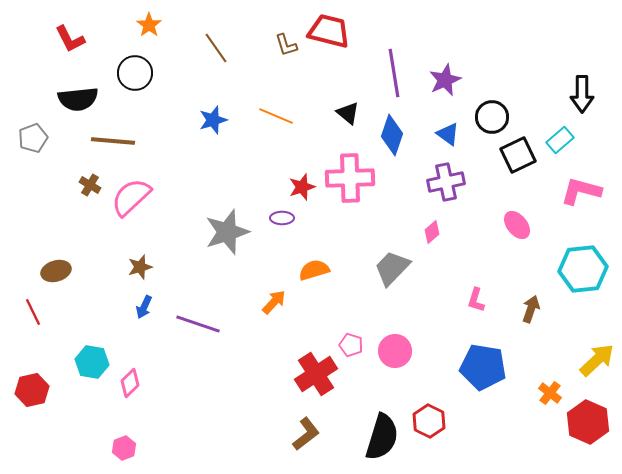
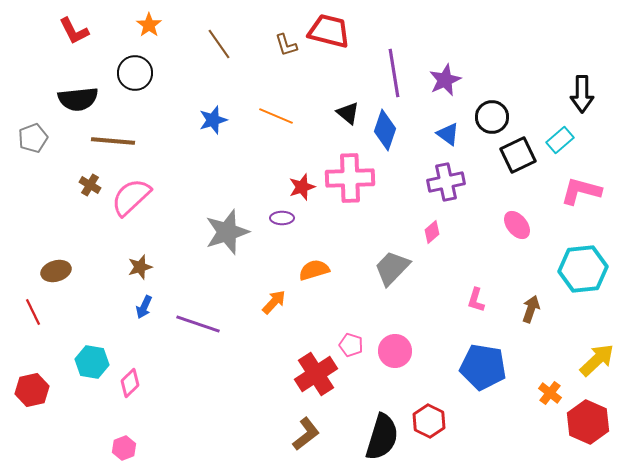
red L-shape at (70, 39): moved 4 px right, 8 px up
brown line at (216, 48): moved 3 px right, 4 px up
blue diamond at (392, 135): moved 7 px left, 5 px up
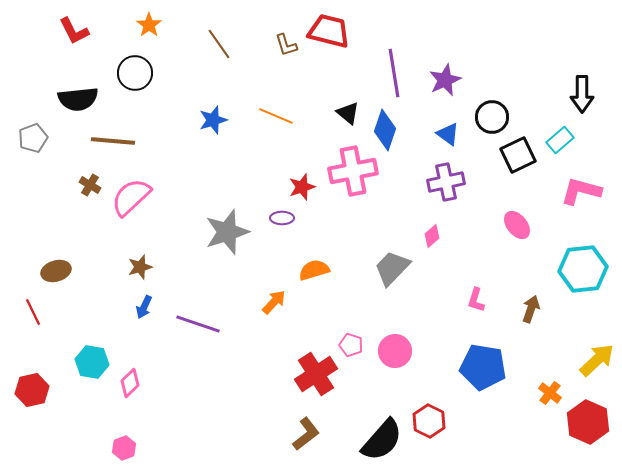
pink cross at (350, 178): moved 3 px right, 7 px up; rotated 9 degrees counterclockwise
pink diamond at (432, 232): moved 4 px down
black semicircle at (382, 437): moved 3 px down; rotated 24 degrees clockwise
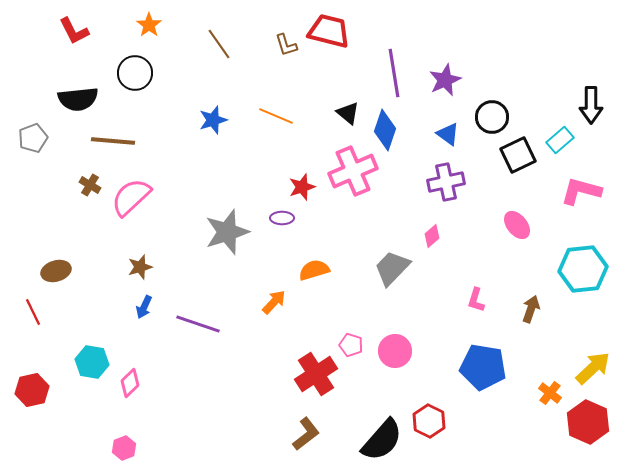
black arrow at (582, 94): moved 9 px right, 11 px down
pink cross at (353, 171): rotated 12 degrees counterclockwise
yellow arrow at (597, 360): moved 4 px left, 8 px down
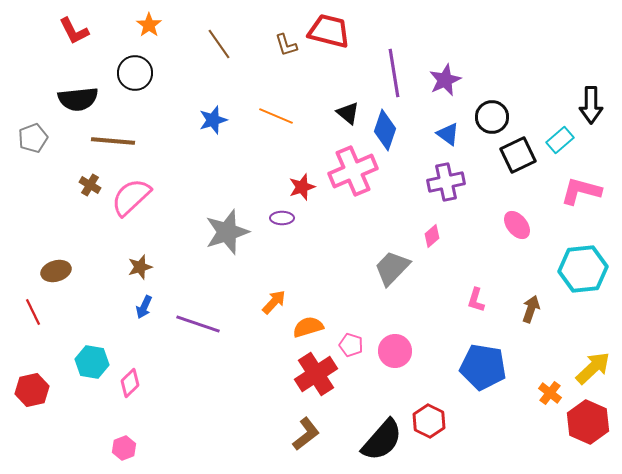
orange semicircle at (314, 270): moved 6 px left, 57 px down
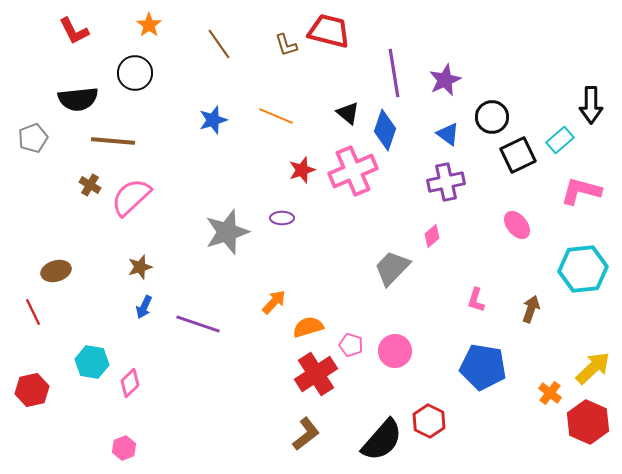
red star at (302, 187): moved 17 px up
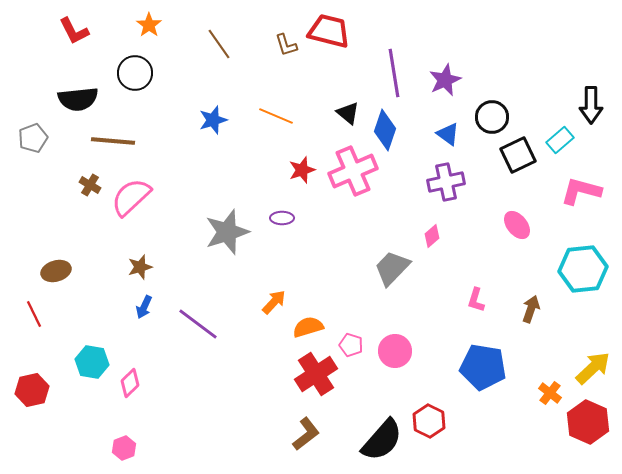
red line at (33, 312): moved 1 px right, 2 px down
purple line at (198, 324): rotated 18 degrees clockwise
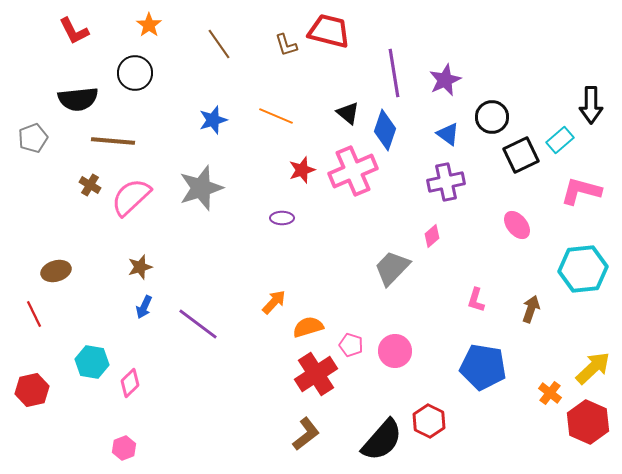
black square at (518, 155): moved 3 px right
gray star at (227, 232): moved 26 px left, 44 px up
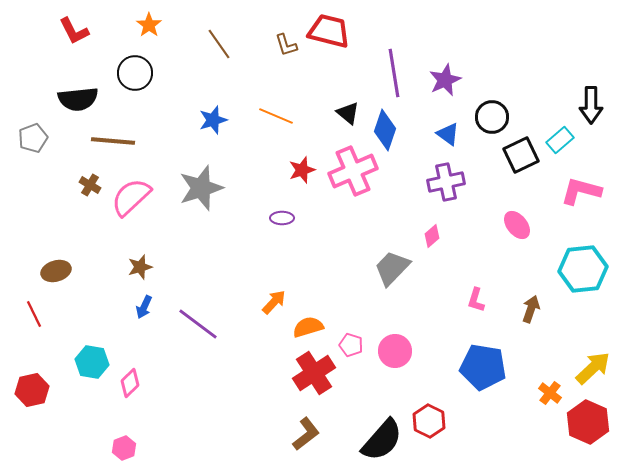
red cross at (316, 374): moved 2 px left, 1 px up
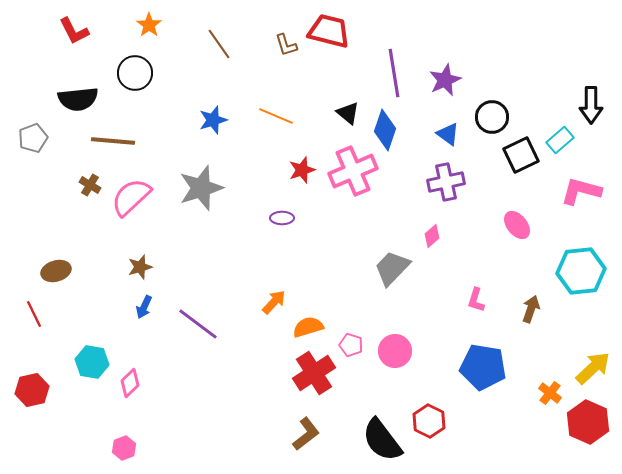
cyan hexagon at (583, 269): moved 2 px left, 2 px down
black semicircle at (382, 440): rotated 102 degrees clockwise
